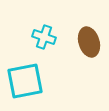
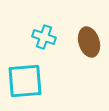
cyan square: rotated 6 degrees clockwise
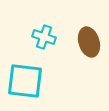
cyan square: rotated 12 degrees clockwise
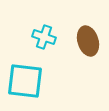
brown ellipse: moved 1 px left, 1 px up
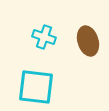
cyan square: moved 11 px right, 6 px down
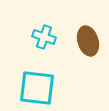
cyan square: moved 1 px right, 1 px down
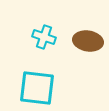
brown ellipse: rotated 64 degrees counterclockwise
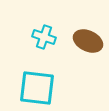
brown ellipse: rotated 16 degrees clockwise
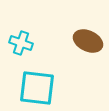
cyan cross: moved 23 px left, 6 px down
